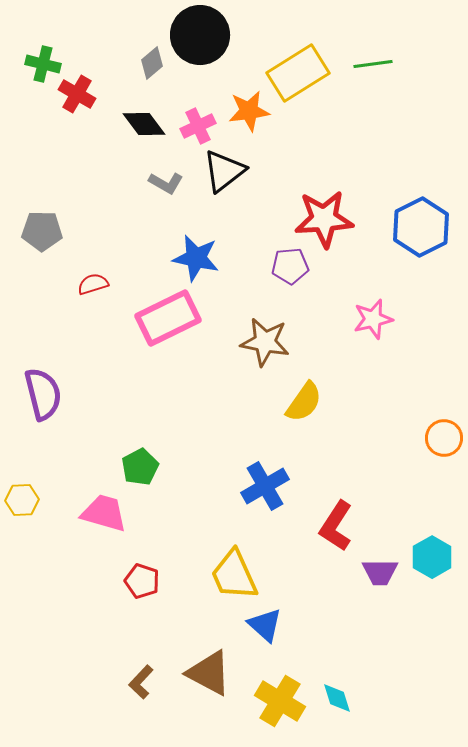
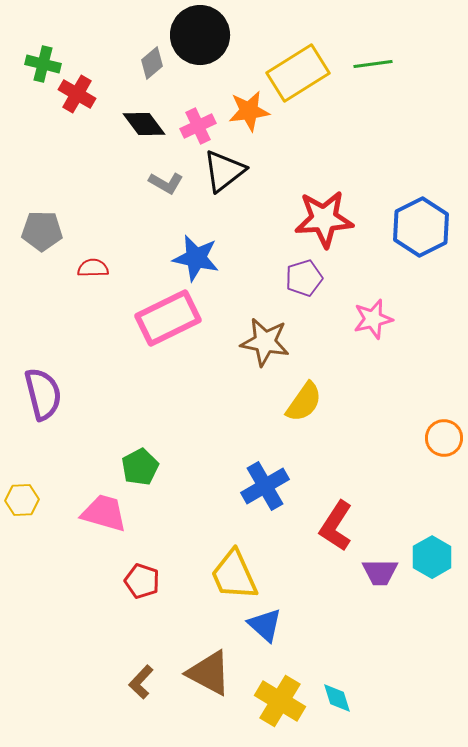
purple pentagon: moved 14 px right, 12 px down; rotated 12 degrees counterclockwise
red semicircle: moved 16 px up; rotated 16 degrees clockwise
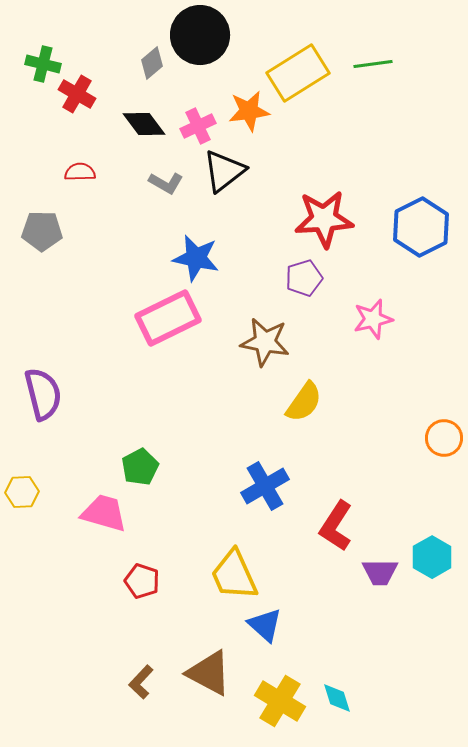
red semicircle: moved 13 px left, 96 px up
yellow hexagon: moved 8 px up
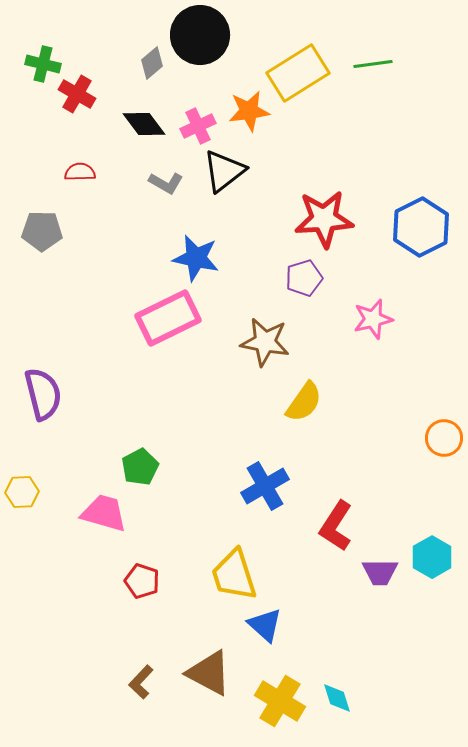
yellow trapezoid: rotated 6 degrees clockwise
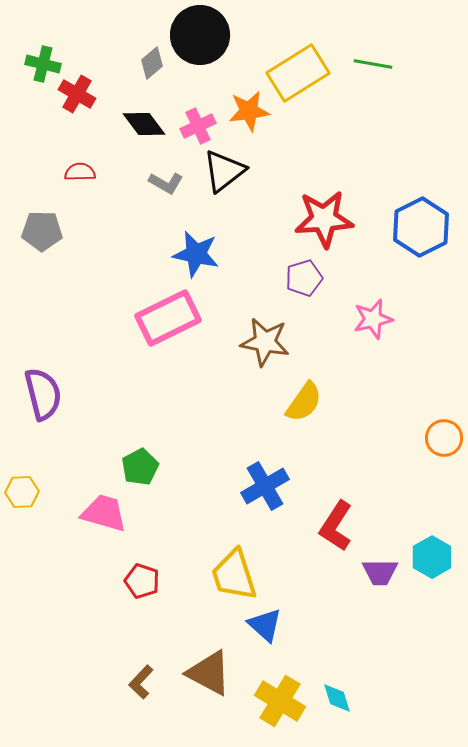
green line: rotated 18 degrees clockwise
blue star: moved 4 px up
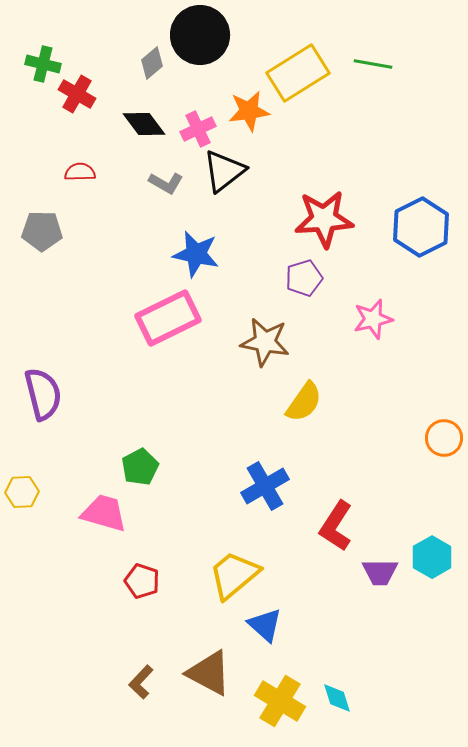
pink cross: moved 3 px down
yellow trapezoid: rotated 68 degrees clockwise
